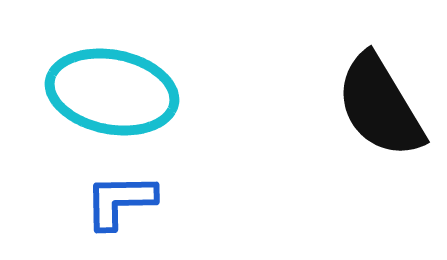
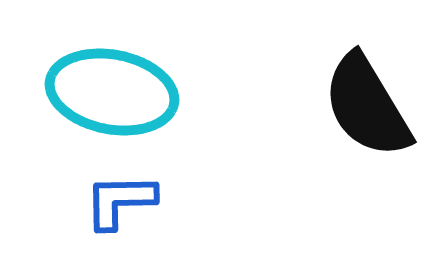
black semicircle: moved 13 px left
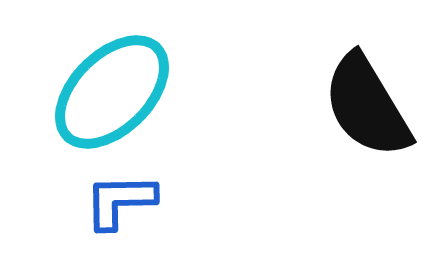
cyan ellipse: rotated 56 degrees counterclockwise
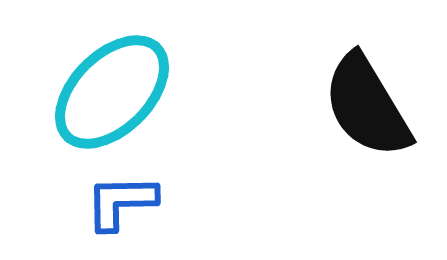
blue L-shape: moved 1 px right, 1 px down
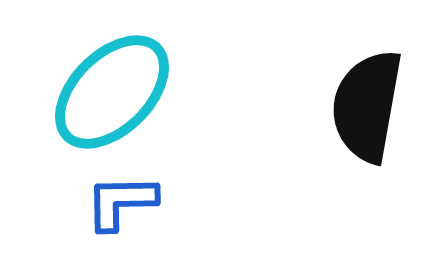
black semicircle: rotated 41 degrees clockwise
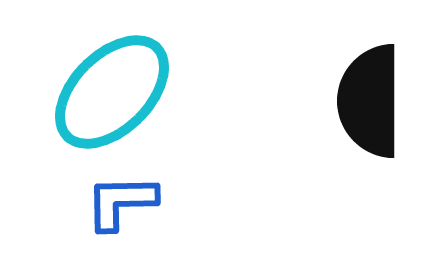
black semicircle: moved 3 px right, 5 px up; rotated 10 degrees counterclockwise
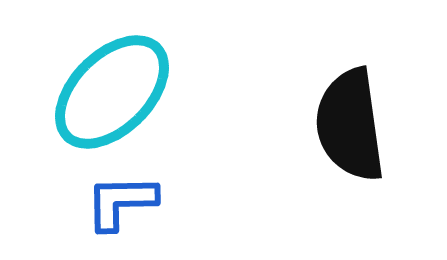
black semicircle: moved 20 px left, 24 px down; rotated 8 degrees counterclockwise
